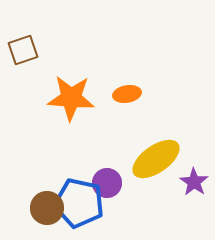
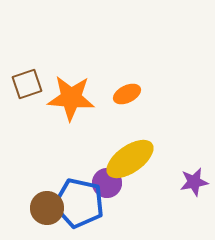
brown square: moved 4 px right, 34 px down
orange ellipse: rotated 16 degrees counterclockwise
yellow ellipse: moved 26 px left
purple star: rotated 28 degrees clockwise
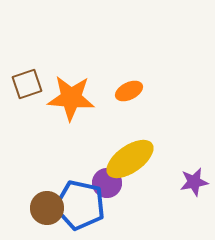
orange ellipse: moved 2 px right, 3 px up
blue pentagon: moved 1 px right, 2 px down
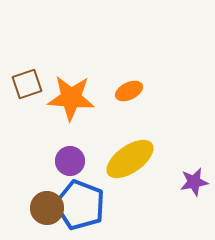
purple circle: moved 37 px left, 22 px up
blue pentagon: rotated 9 degrees clockwise
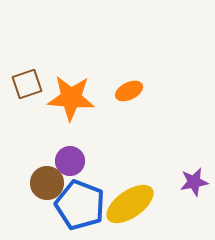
yellow ellipse: moved 45 px down
brown circle: moved 25 px up
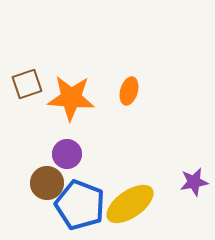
orange ellipse: rotated 48 degrees counterclockwise
purple circle: moved 3 px left, 7 px up
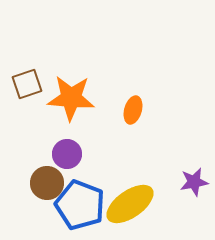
orange ellipse: moved 4 px right, 19 px down
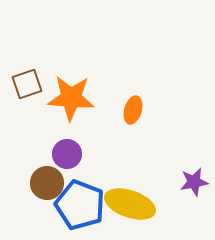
yellow ellipse: rotated 54 degrees clockwise
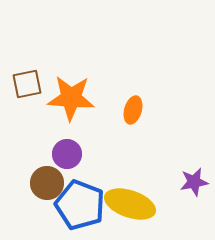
brown square: rotated 8 degrees clockwise
